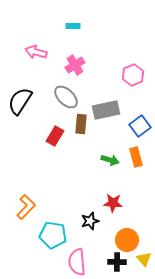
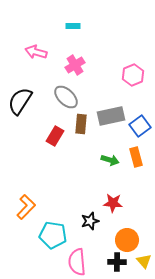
gray rectangle: moved 5 px right, 6 px down
yellow triangle: moved 2 px down
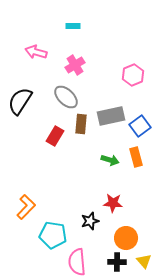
orange circle: moved 1 px left, 2 px up
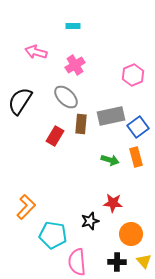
blue square: moved 2 px left, 1 px down
orange circle: moved 5 px right, 4 px up
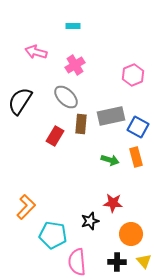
blue square: rotated 25 degrees counterclockwise
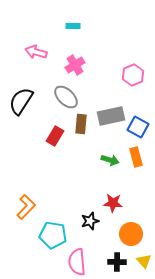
black semicircle: moved 1 px right
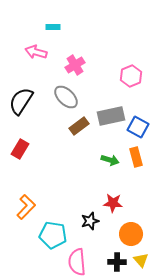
cyan rectangle: moved 20 px left, 1 px down
pink hexagon: moved 2 px left, 1 px down
brown rectangle: moved 2 px left, 2 px down; rotated 48 degrees clockwise
red rectangle: moved 35 px left, 13 px down
yellow triangle: moved 3 px left, 1 px up
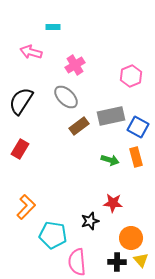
pink arrow: moved 5 px left
orange circle: moved 4 px down
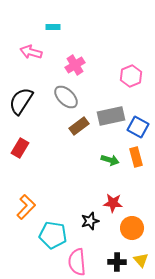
red rectangle: moved 1 px up
orange circle: moved 1 px right, 10 px up
